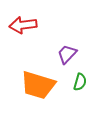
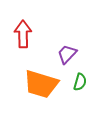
red arrow: moved 9 px down; rotated 96 degrees clockwise
orange trapezoid: moved 3 px right, 1 px up
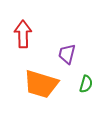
purple trapezoid: rotated 30 degrees counterclockwise
green semicircle: moved 6 px right, 2 px down
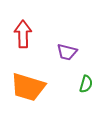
purple trapezoid: moved 2 px up; rotated 90 degrees counterclockwise
orange trapezoid: moved 13 px left, 3 px down
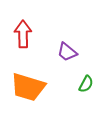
purple trapezoid: rotated 25 degrees clockwise
green semicircle: rotated 12 degrees clockwise
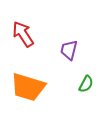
red arrow: rotated 32 degrees counterclockwise
purple trapezoid: moved 2 px right, 2 px up; rotated 65 degrees clockwise
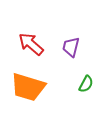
red arrow: moved 8 px right, 10 px down; rotated 16 degrees counterclockwise
purple trapezoid: moved 2 px right, 3 px up
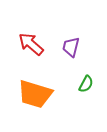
orange trapezoid: moved 7 px right, 7 px down
